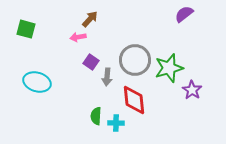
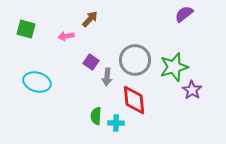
pink arrow: moved 12 px left, 1 px up
green star: moved 5 px right, 1 px up
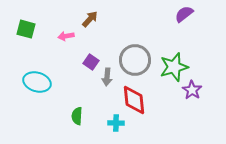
green semicircle: moved 19 px left
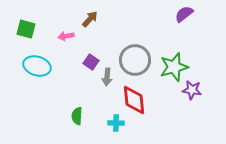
cyan ellipse: moved 16 px up
purple star: rotated 24 degrees counterclockwise
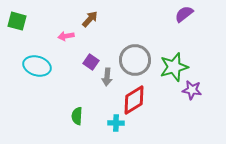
green square: moved 9 px left, 8 px up
red diamond: rotated 64 degrees clockwise
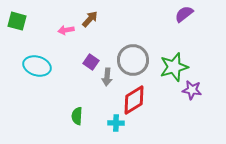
pink arrow: moved 6 px up
gray circle: moved 2 px left
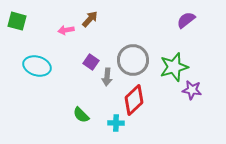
purple semicircle: moved 2 px right, 6 px down
red diamond: rotated 12 degrees counterclockwise
green semicircle: moved 4 px right, 1 px up; rotated 48 degrees counterclockwise
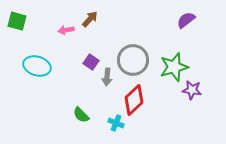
cyan cross: rotated 21 degrees clockwise
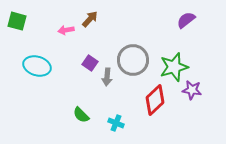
purple square: moved 1 px left, 1 px down
red diamond: moved 21 px right
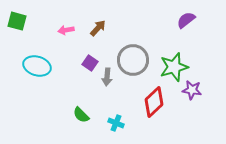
brown arrow: moved 8 px right, 9 px down
red diamond: moved 1 px left, 2 px down
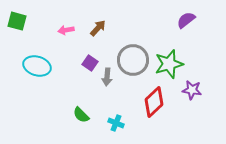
green star: moved 5 px left, 3 px up
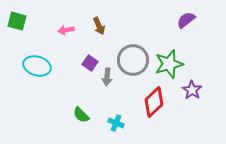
brown arrow: moved 1 px right, 2 px up; rotated 114 degrees clockwise
purple star: rotated 24 degrees clockwise
